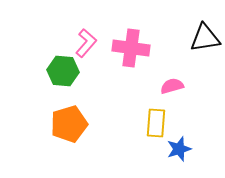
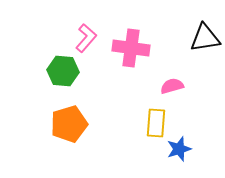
pink L-shape: moved 5 px up
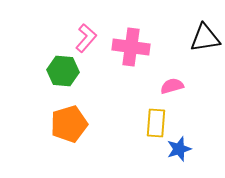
pink cross: moved 1 px up
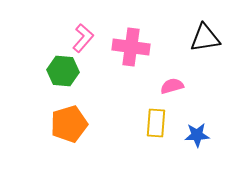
pink L-shape: moved 3 px left
blue star: moved 18 px right, 14 px up; rotated 15 degrees clockwise
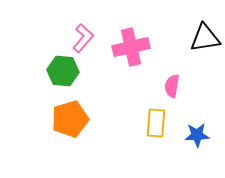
pink cross: rotated 21 degrees counterclockwise
pink semicircle: rotated 65 degrees counterclockwise
orange pentagon: moved 1 px right, 5 px up
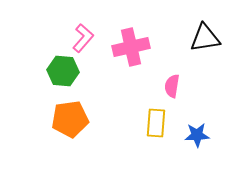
orange pentagon: rotated 9 degrees clockwise
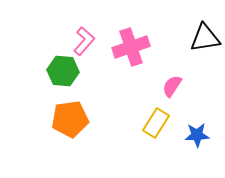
pink L-shape: moved 1 px right, 3 px down
pink cross: rotated 6 degrees counterclockwise
pink semicircle: rotated 25 degrees clockwise
yellow rectangle: rotated 28 degrees clockwise
